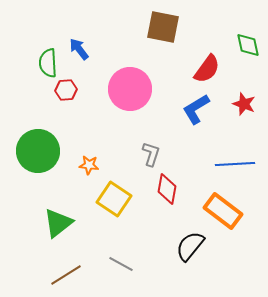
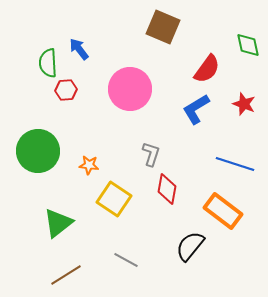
brown square: rotated 12 degrees clockwise
blue line: rotated 21 degrees clockwise
gray line: moved 5 px right, 4 px up
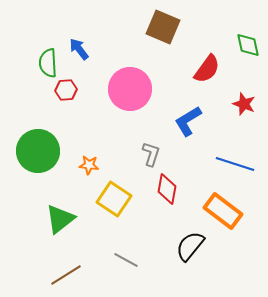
blue L-shape: moved 8 px left, 12 px down
green triangle: moved 2 px right, 4 px up
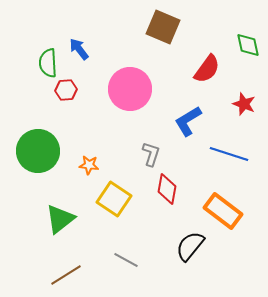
blue line: moved 6 px left, 10 px up
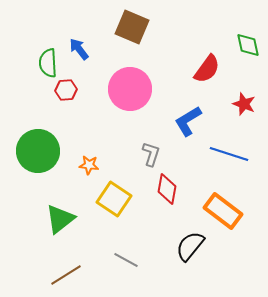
brown square: moved 31 px left
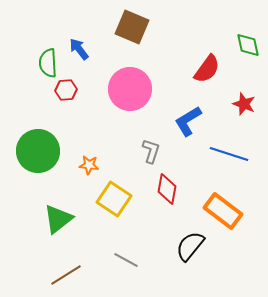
gray L-shape: moved 3 px up
green triangle: moved 2 px left
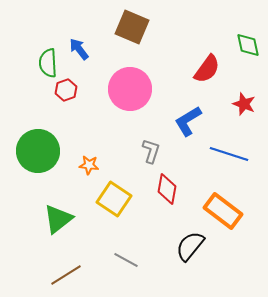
red hexagon: rotated 15 degrees counterclockwise
